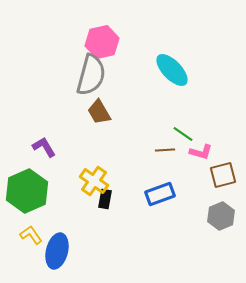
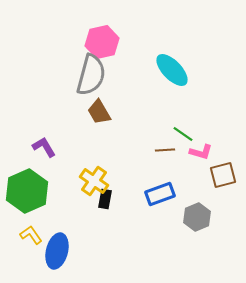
gray hexagon: moved 24 px left, 1 px down
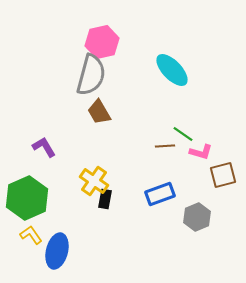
brown line: moved 4 px up
green hexagon: moved 7 px down
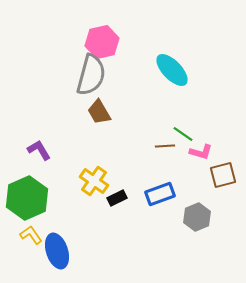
purple L-shape: moved 5 px left, 3 px down
black rectangle: moved 12 px right, 1 px up; rotated 54 degrees clockwise
blue ellipse: rotated 32 degrees counterclockwise
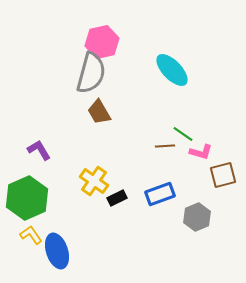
gray semicircle: moved 2 px up
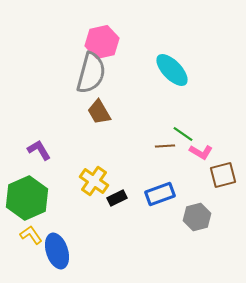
pink L-shape: rotated 15 degrees clockwise
gray hexagon: rotated 8 degrees clockwise
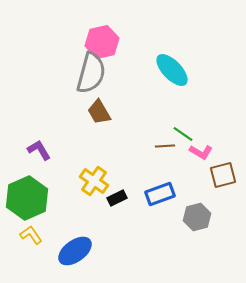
blue ellipse: moved 18 px right; rotated 72 degrees clockwise
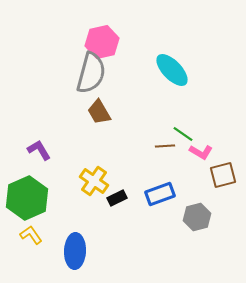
blue ellipse: rotated 52 degrees counterclockwise
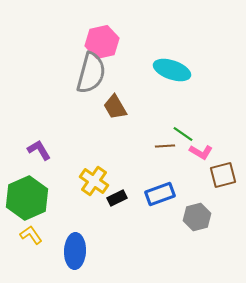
cyan ellipse: rotated 27 degrees counterclockwise
brown trapezoid: moved 16 px right, 5 px up
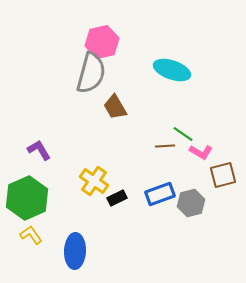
gray hexagon: moved 6 px left, 14 px up
